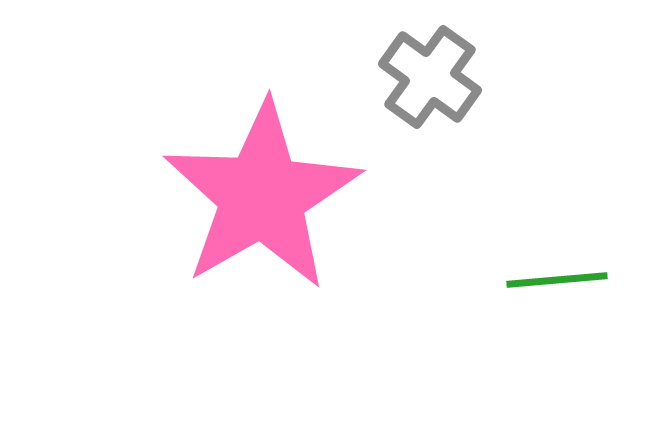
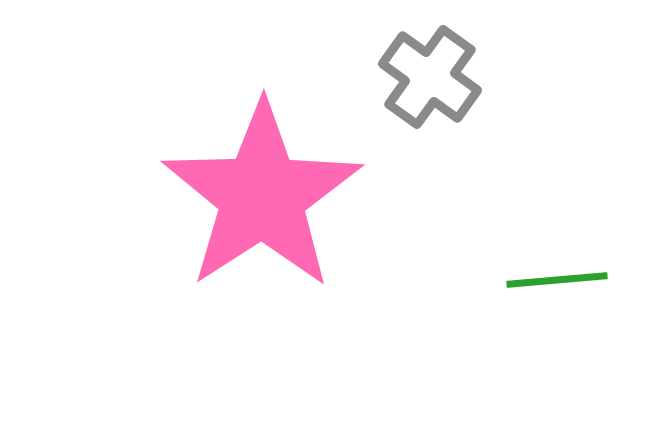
pink star: rotated 3 degrees counterclockwise
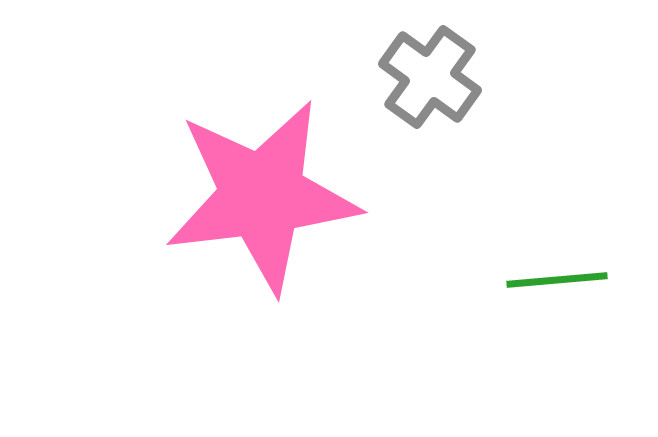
pink star: rotated 26 degrees clockwise
